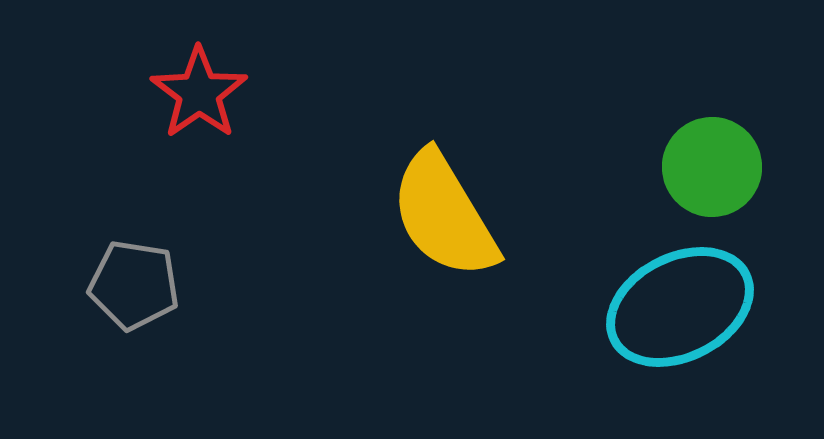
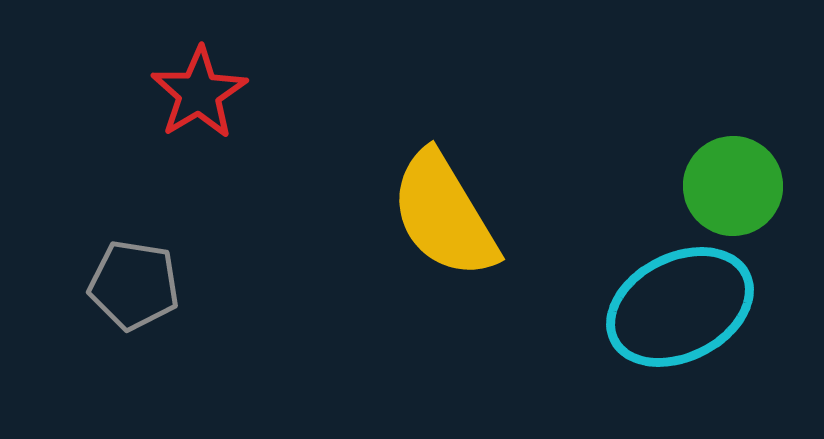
red star: rotated 4 degrees clockwise
green circle: moved 21 px right, 19 px down
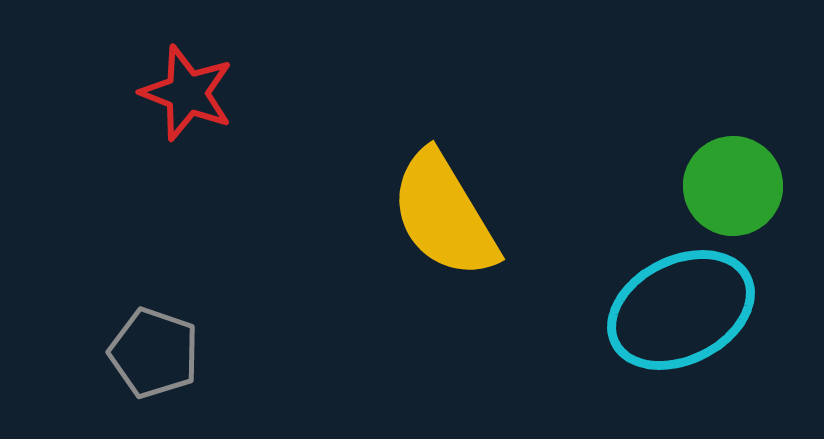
red star: moved 12 px left; rotated 20 degrees counterclockwise
gray pentagon: moved 20 px right, 68 px down; rotated 10 degrees clockwise
cyan ellipse: moved 1 px right, 3 px down
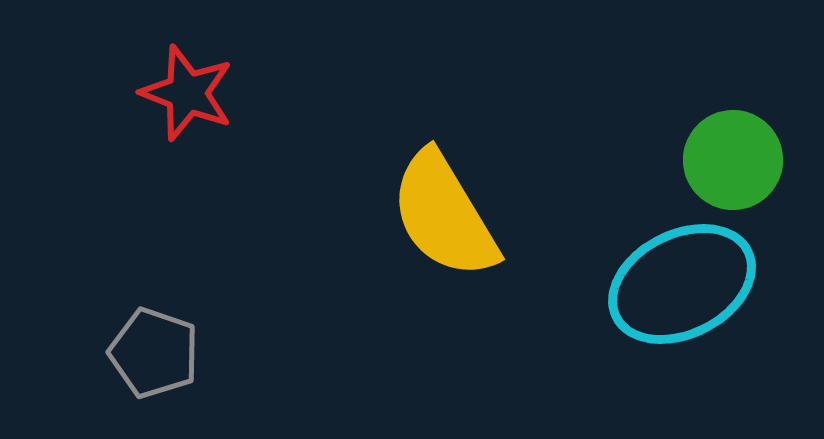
green circle: moved 26 px up
cyan ellipse: moved 1 px right, 26 px up
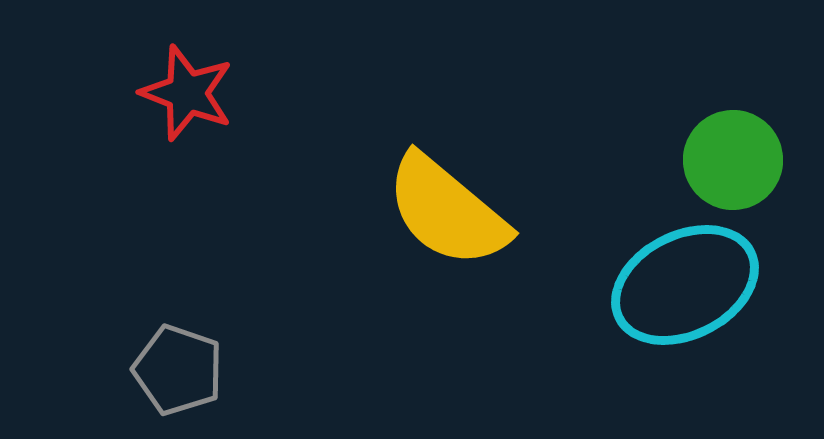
yellow semicircle: moved 3 px right, 4 px up; rotated 19 degrees counterclockwise
cyan ellipse: moved 3 px right, 1 px down
gray pentagon: moved 24 px right, 17 px down
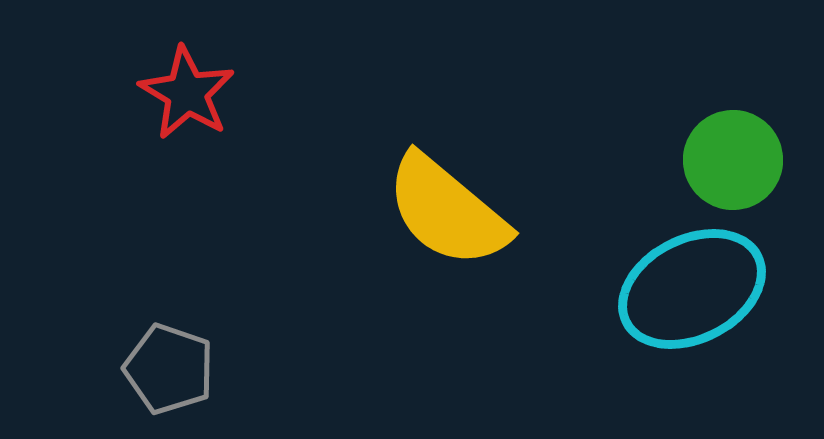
red star: rotated 10 degrees clockwise
cyan ellipse: moved 7 px right, 4 px down
gray pentagon: moved 9 px left, 1 px up
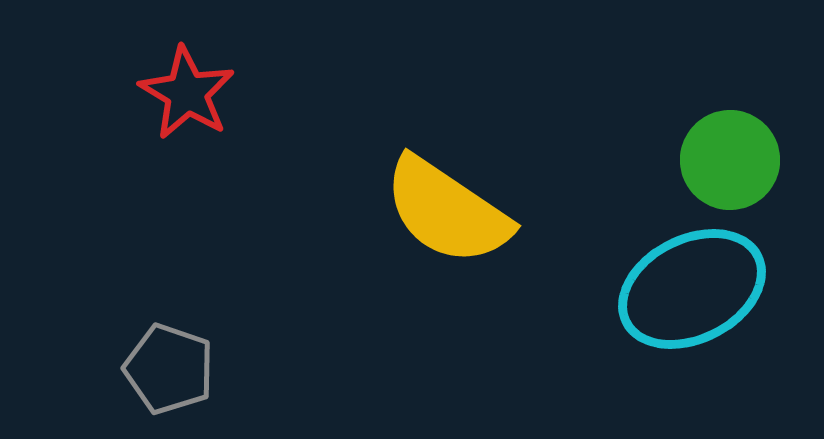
green circle: moved 3 px left
yellow semicircle: rotated 6 degrees counterclockwise
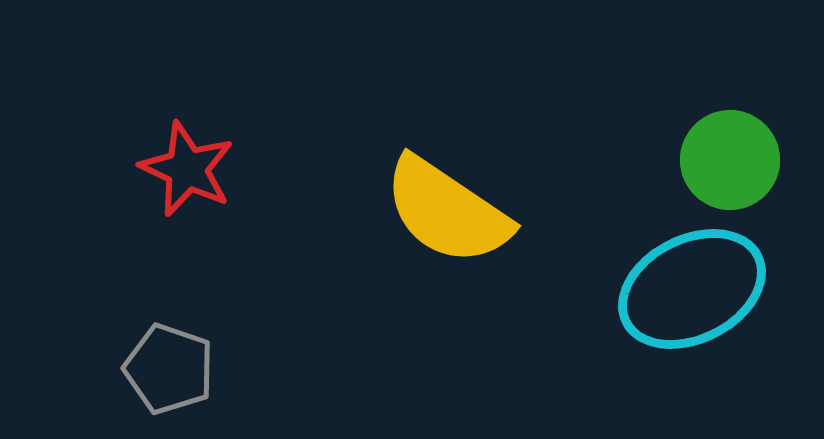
red star: moved 76 px down; rotated 6 degrees counterclockwise
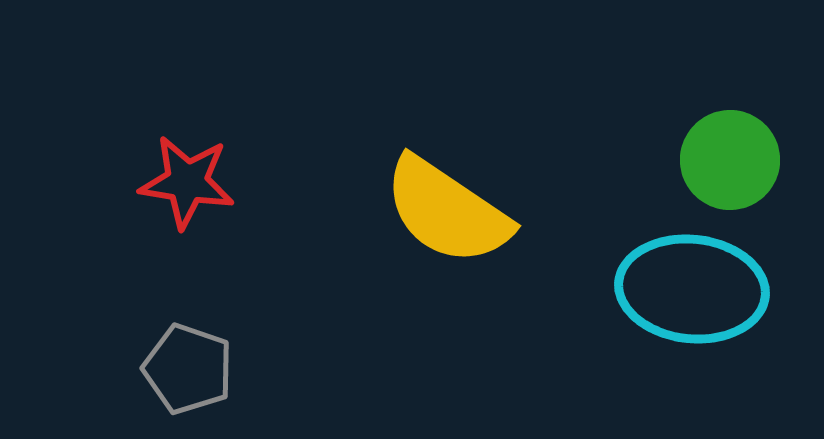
red star: moved 13 px down; rotated 16 degrees counterclockwise
cyan ellipse: rotated 33 degrees clockwise
gray pentagon: moved 19 px right
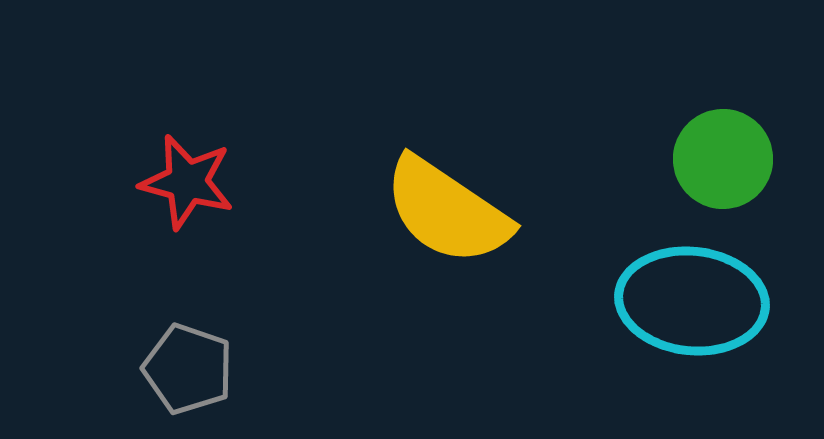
green circle: moved 7 px left, 1 px up
red star: rotated 6 degrees clockwise
cyan ellipse: moved 12 px down
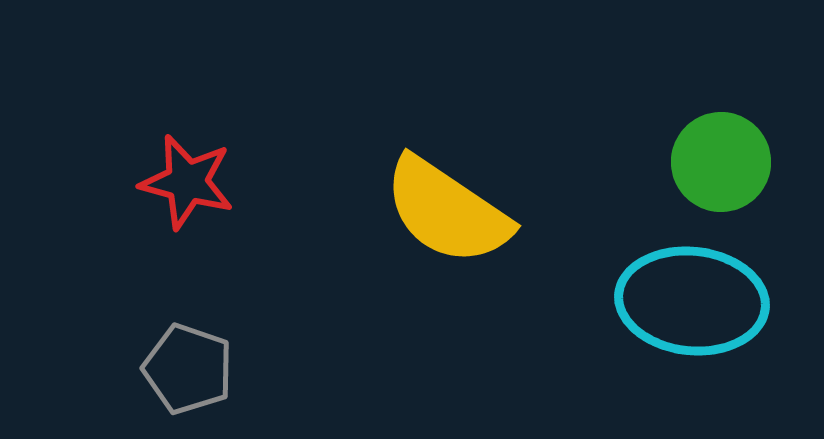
green circle: moved 2 px left, 3 px down
